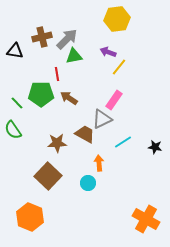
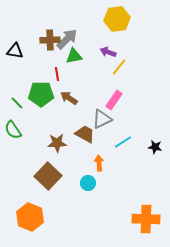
brown cross: moved 8 px right, 3 px down; rotated 12 degrees clockwise
orange cross: rotated 28 degrees counterclockwise
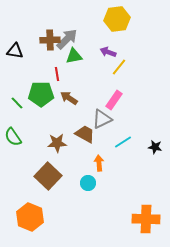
green semicircle: moved 7 px down
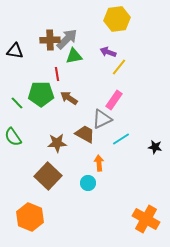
cyan line: moved 2 px left, 3 px up
orange cross: rotated 28 degrees clockwise
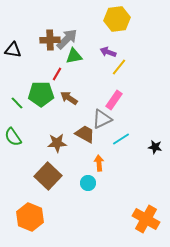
black triangle: moved 2 px left, 1 px up
red line: rotated 40 degrees clockwise
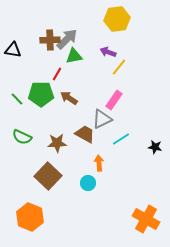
green line: moved 4 px up
green semicircle: moved 9 px right; rotated 30 degrees counterclockwise
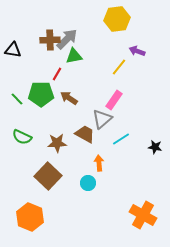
purple arrow: moved 29 px right, 1 px up
gray triangle: rotated 15 degrees counterclockwise
orange cross: moved 3 px left, 4 px up
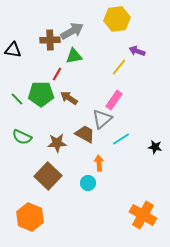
gray arrow: moved 5 px right, 8 px up; rotated 15 degrees clockwise
